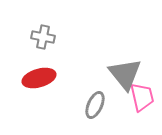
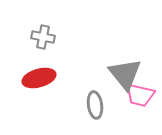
pink trapezoid: moved 2 px left, 2 px up; rotated 116 degrees clockwise
gray ellipse: rotated 32 degrees counterclockwise
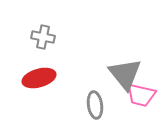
pink trapezoid: moved 1 px right
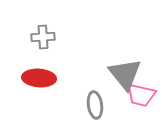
gray cross: rotated 15 degrees counterclockwise
red ellipse: rotated 20 degrees clockwise
